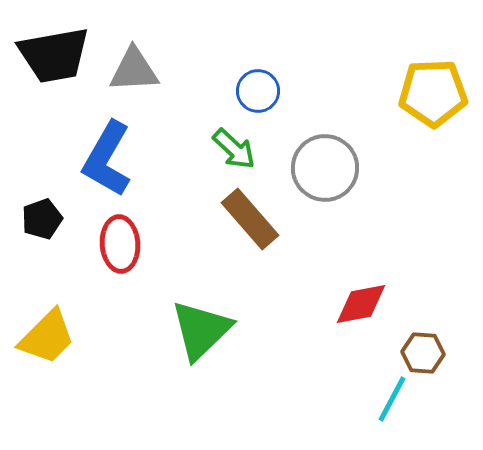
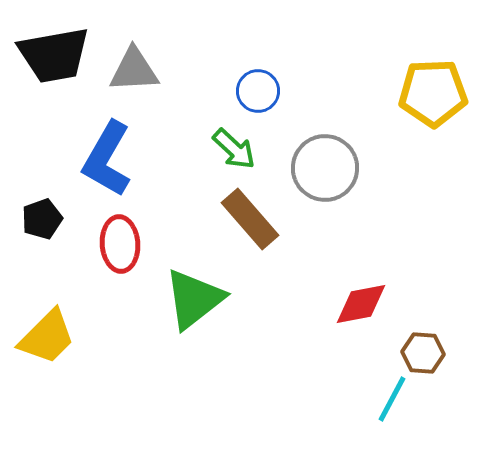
green triangle: moved 7 px left, 31 px up; rotated 6 degrees clockwise
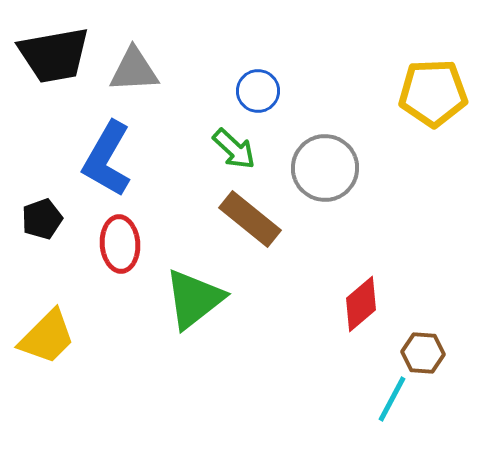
brown rectangle: rotated 10 degrees counterclockwise
red diamond: rotated 30 degrees counterclockwise
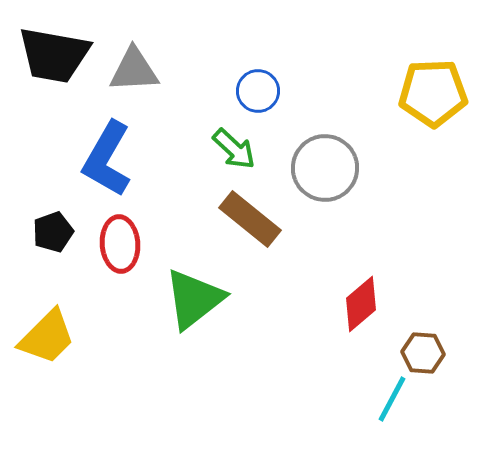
black trapezoid: rotated 20 degrees clockwise
black pentagon: moved 11 px right, 13 px down
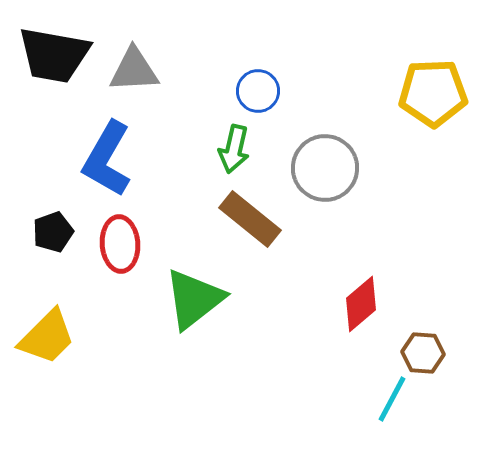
green arrow: rotated 60 degrees clockwise
